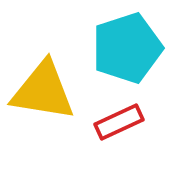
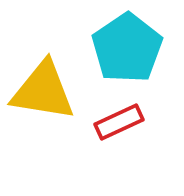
cyan pentagon: rotated 16 degrees counterclockwise
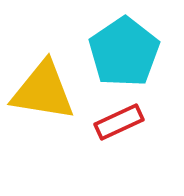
cyan pentagon: moved 3 px left, 4 px down
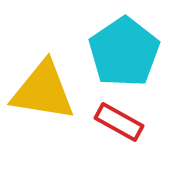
red rectangle: rotated 54 degrees clockwise
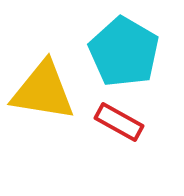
cyan pentagon: rotated 8 degrees counterclockwise
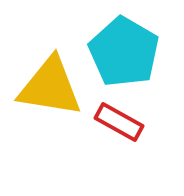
yellow triangle: moved 7 px right, 4 px up
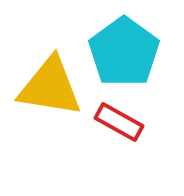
cyan pentagon: rotated 6 degrees clockwise
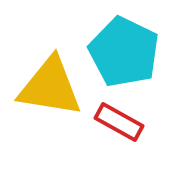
cyan pentagon: rotated 10 degrees counterclockwise
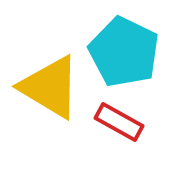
yellow triangle: rotated 22 degrees clockwise
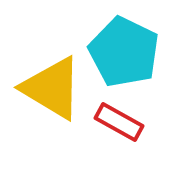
yellow triangle: moved 2 px right, 1 px down
